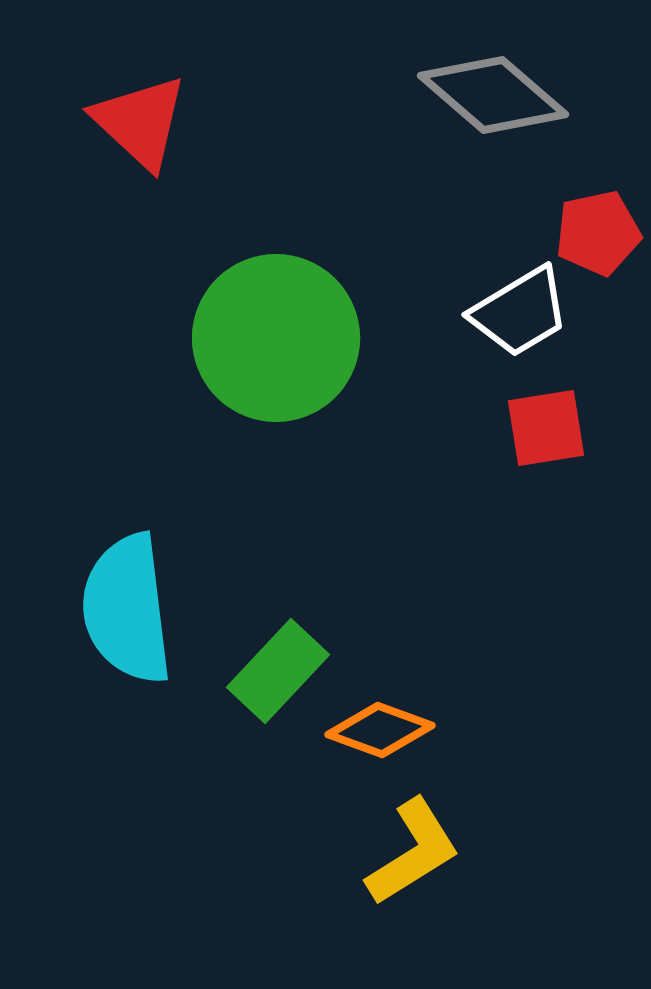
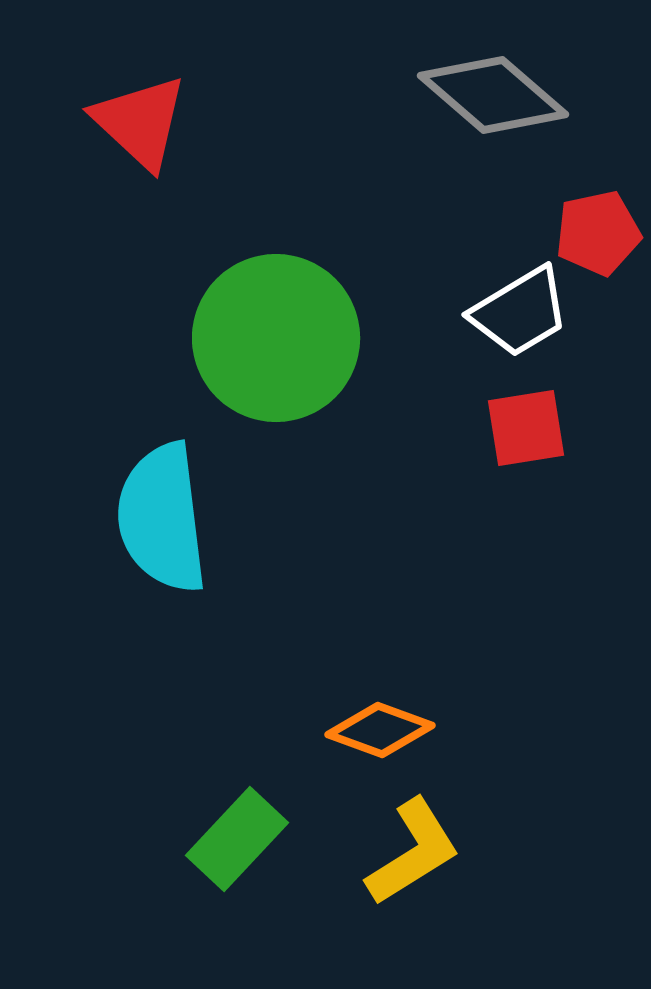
red square: moved 20 px left
cyan semicircle: moved 35 px right, 91 px up
green rectangle: moved 41 px left, 168 px down
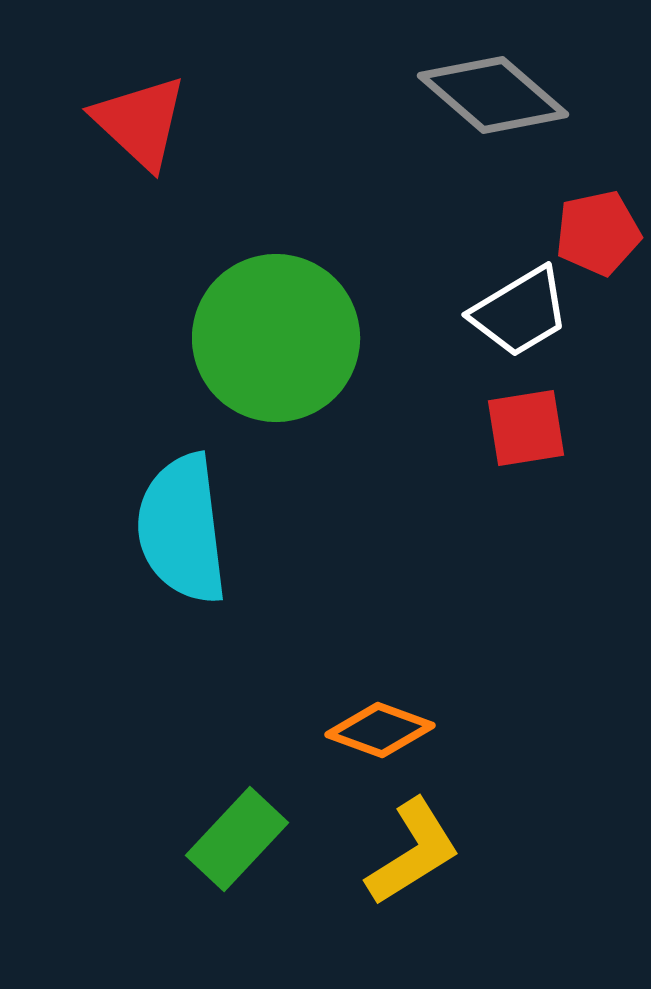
cyan semicircle: moved 20 px right, 11 px down
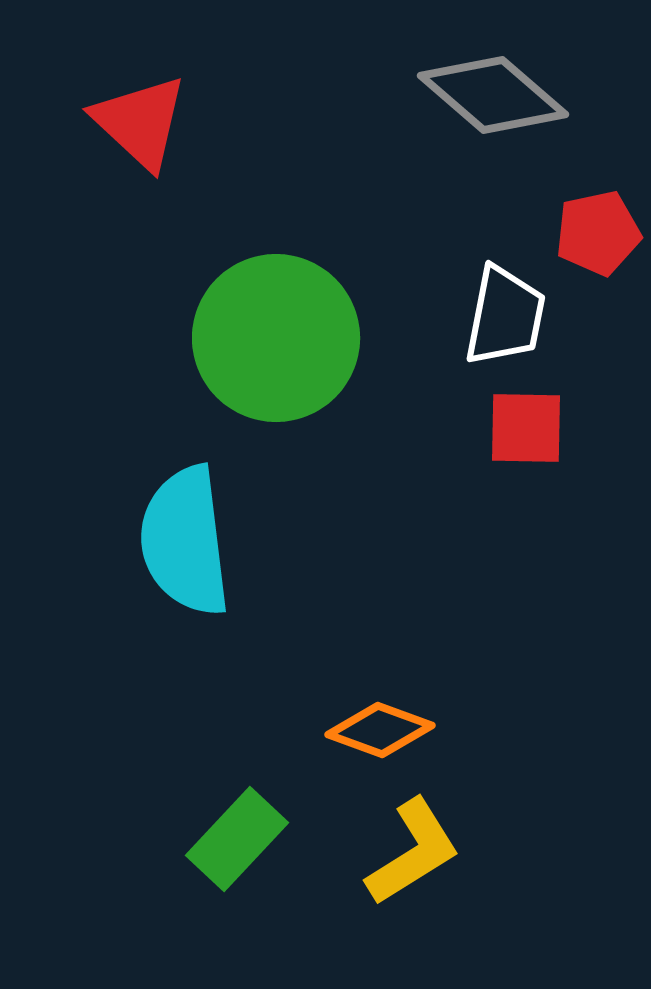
white trapezoid: moved 15 px left, 4 px down; rotated 48 degrees counterclockwise
red square: rotated 10 degrees clockwise
cyan semicircle: moved 3 px right, 12 px down
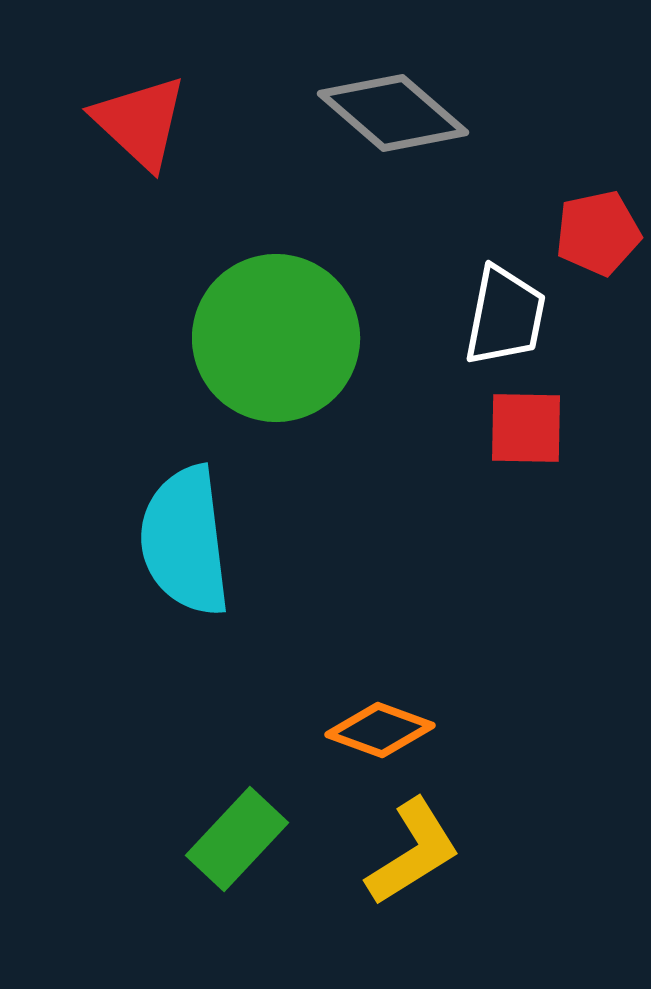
gray diamond: moved 100 px left, 18 px down
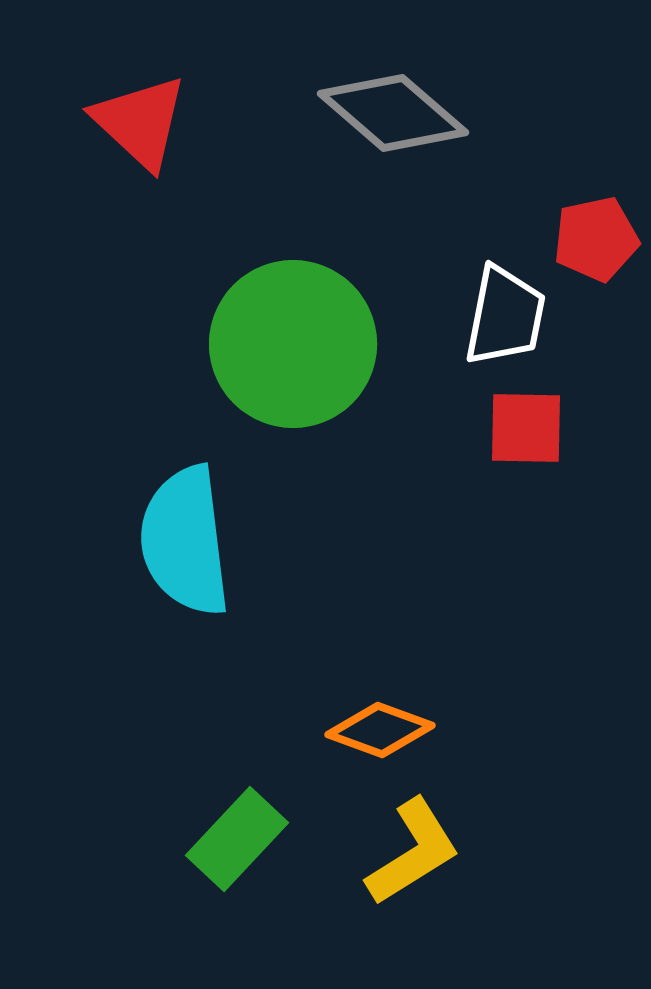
red pentagon: moved 2 px left, 6 px down
green circle: moved 17 px right, 6 px down
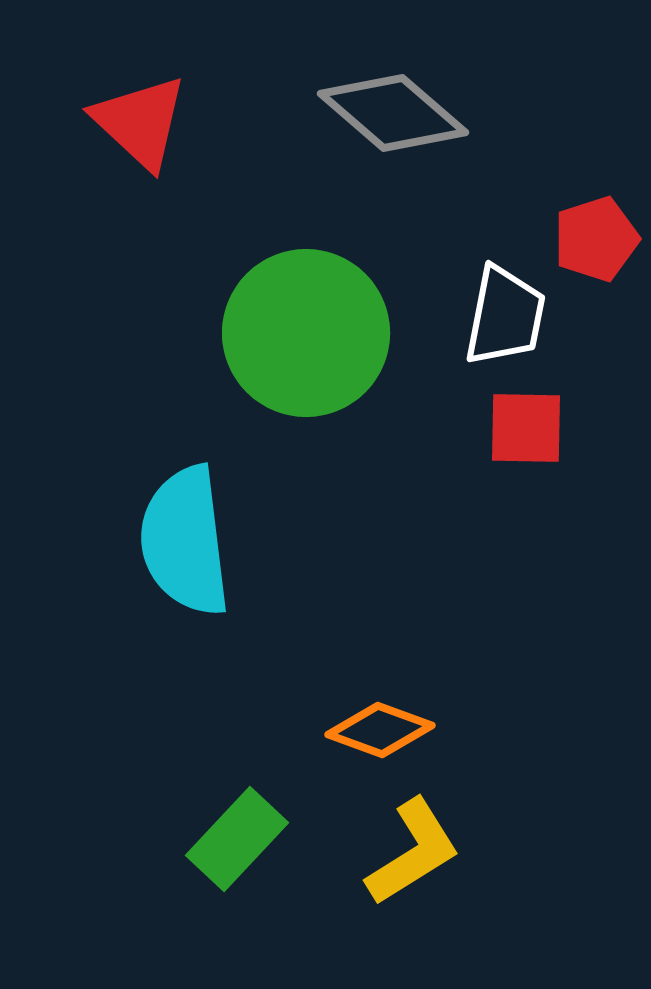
red pentagon: rotated 6 degrees counterclockwise
green circle: moved 13 px right, 11 px up
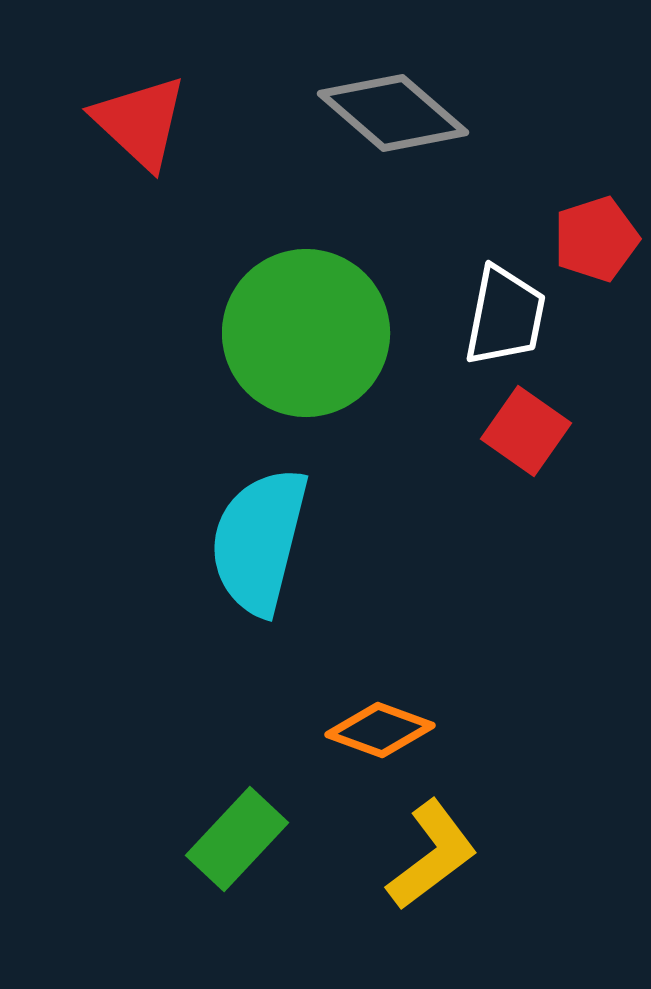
red square: moved 3 px down; rotated 34 degrees clockwise
cyan semicircle: moved 74 px right; rotated 21 degrees clockwise
yellow L-shape: moved 19 px right, 3 px down; rotated 5 degrees counterclockwise
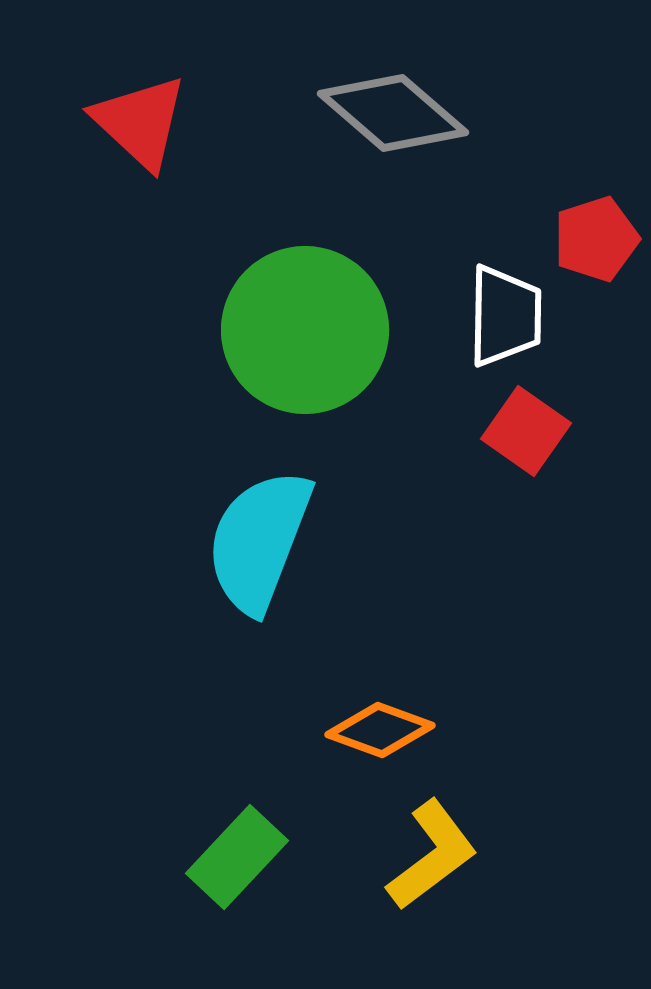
white trapezoid: rotated 10 degrees counterclockwise
green circle: moved 1 px left, 3 px up
cyan semicircle: rotated 7 degrees clockwise
green rectangle: moved 18 px down
